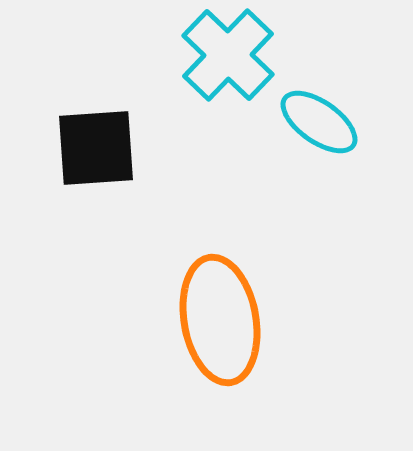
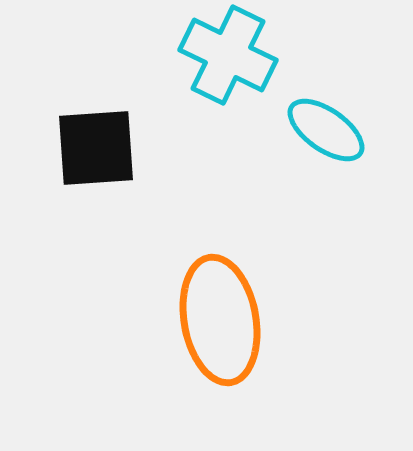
cyan cross: rotated 18 degrees counterclockwise
cyan ellipse: moved 7 px right, 8 px down
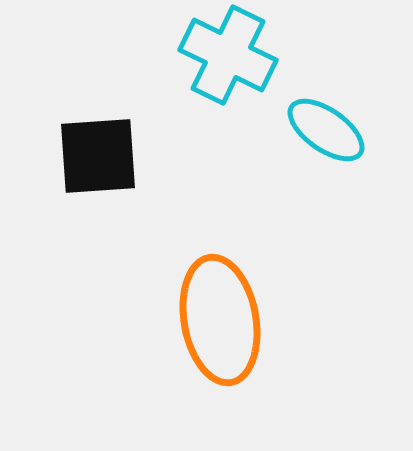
black square: moved 2 px right, 8 px down
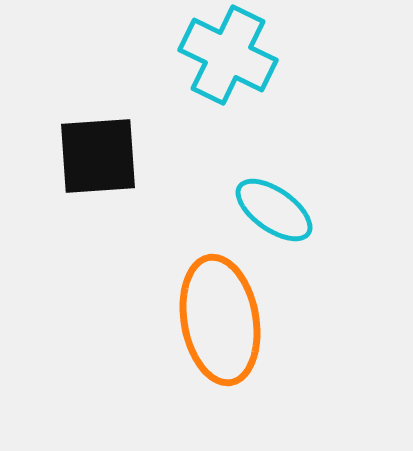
cyan ellipse: moved 52 px left, 80 px down
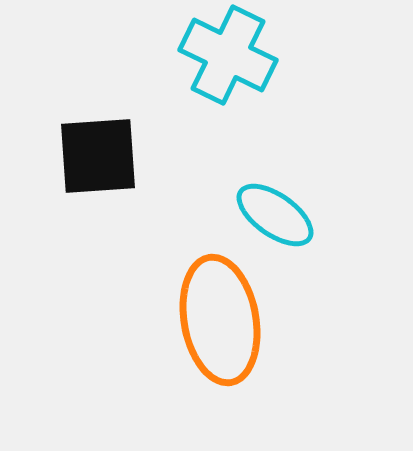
cyan ellipse: moved 1 px right, 5 px down
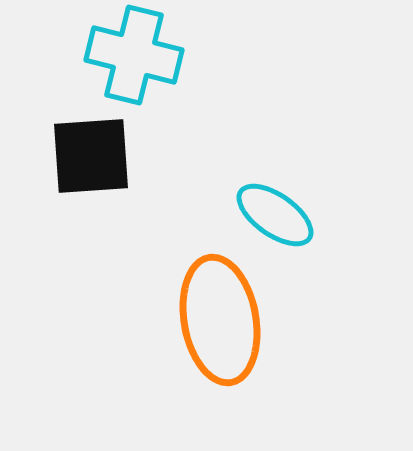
cyan cross: moved 94 px left; rotated 12 degrees counterclockwise
black square: moved 7 px left
